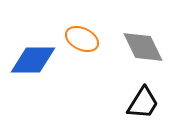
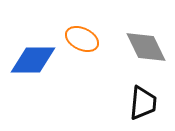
gray diamond: moved 3 px right
black trapezoid: rotated 27 degrees counterclockwise
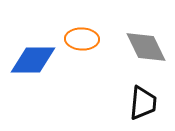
orange ellipse: rotated 24 degrees counterclockwise
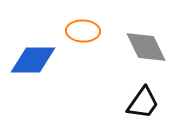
orange ellipse: moved 1 px right, 8 px up
black trapezoid: rotated 30 degrees clockwise
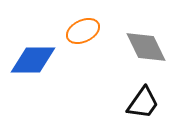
orange ellipse: rotated 28 degrees counterclockwise
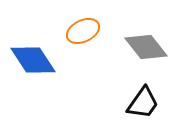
gray diamond: rotated 12 degrees counterclockwise
blue diamond: rotated 57 degrees clockwise
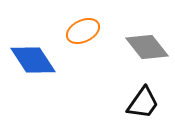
gray diamond: moved 1 px right
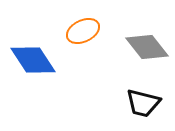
black trapezoid: rotated 69 degrees clockwise
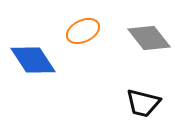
gray diamond: moved 2 px right, 9 px up
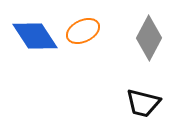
gray diamond: rotated 66 degrees clockwise
blue diamond: moved 2 px right, 24 px up
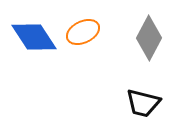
orange ellipse: moved 1 px down
blue diamond: moved 1 px left, 1 px down
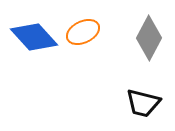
blue diamond: rotated 9 degrees counterclockwise
